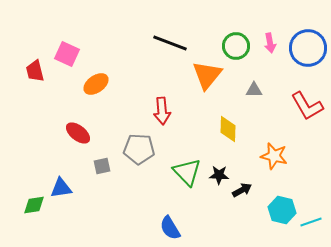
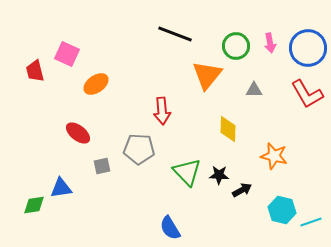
black line: moved 5 px right, 9 px up
red L-shape: moved 12 px up
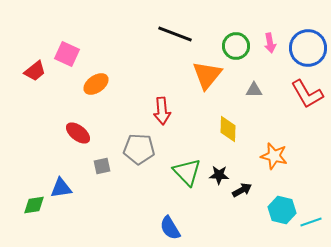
red trapezoid: rotated 115 degrees counterclockwise
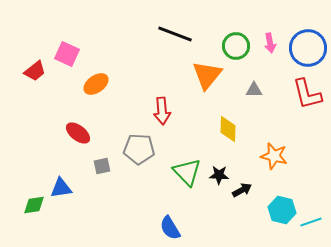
red L-shape: rotated 16 degrees clockwise
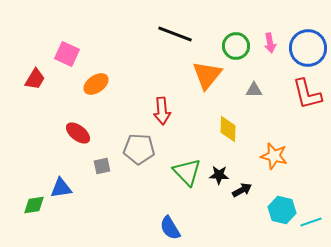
red trapezoid: moved 8 px down; rotated 20 degrees counterclockwise
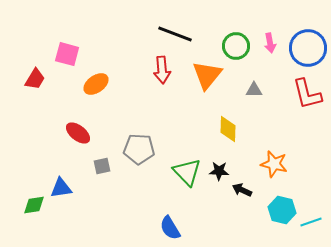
pink square: rotated 10 degrees counterclockwise
red arrow: moved 41 px up
orange star: moved 8 px down
black star: moved 4 px up
black arrow: rotated 126 degrees counterclockwise
